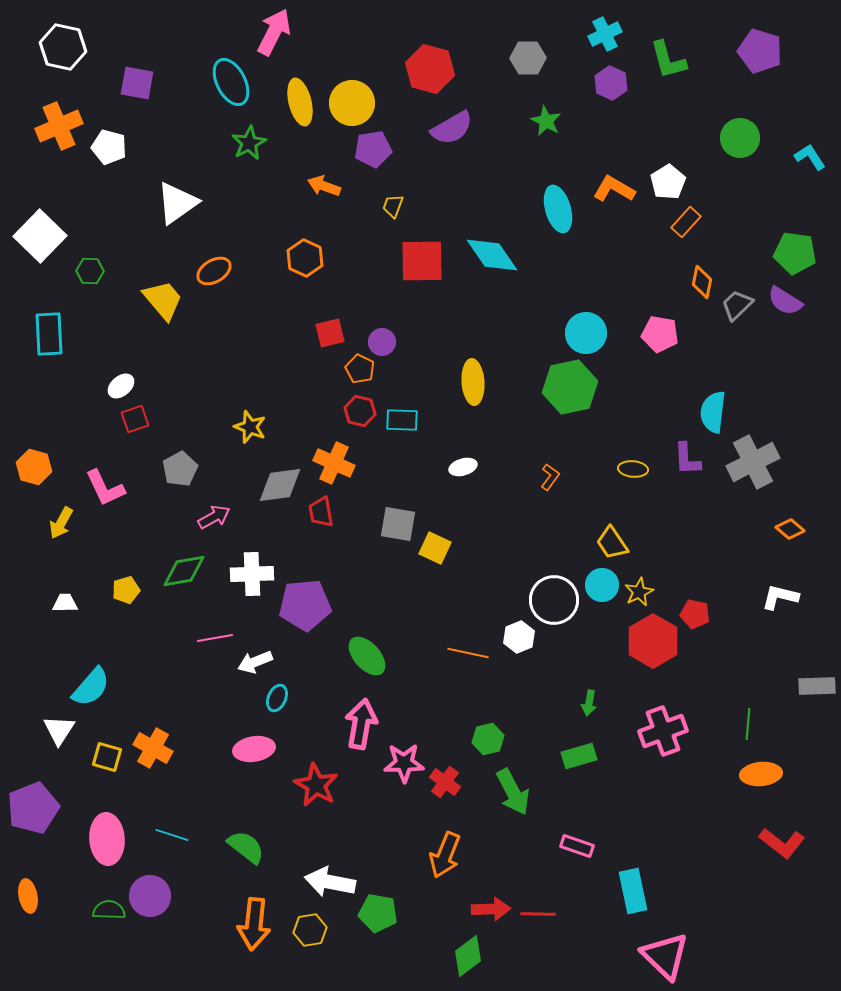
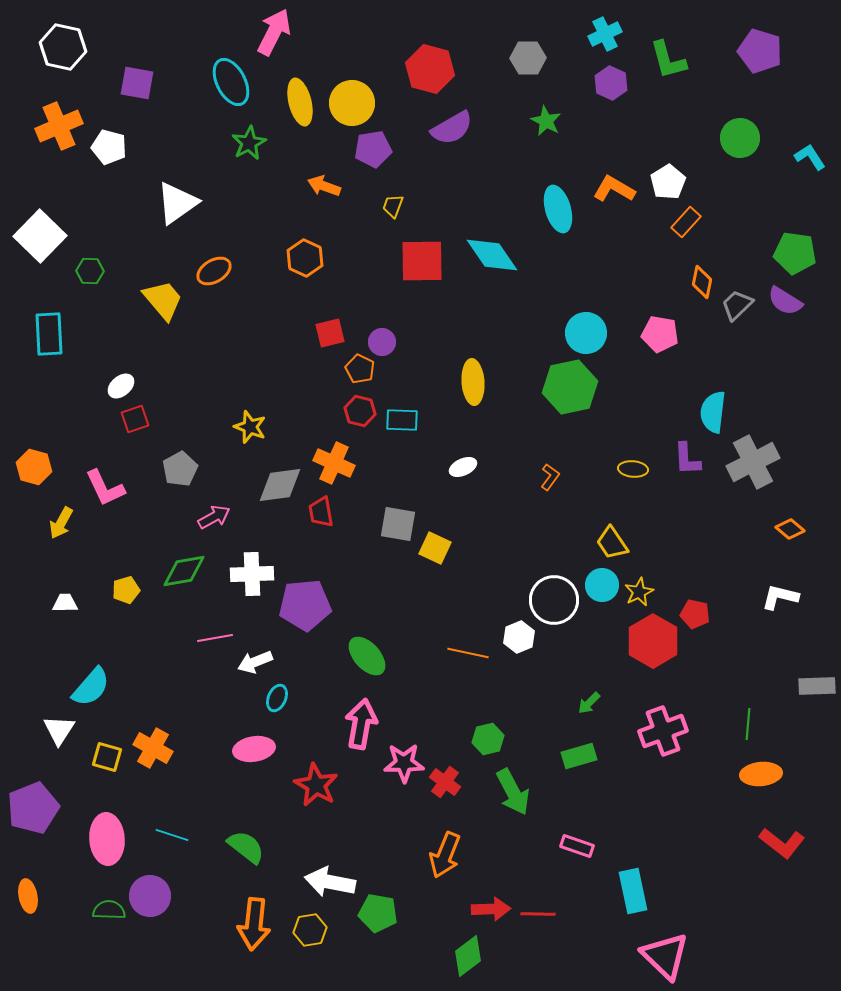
white ellipse at (463, 467): rotated 8 degrees counterclockwise
green arrow at (589, 703): rotated 35 degrees clockwise
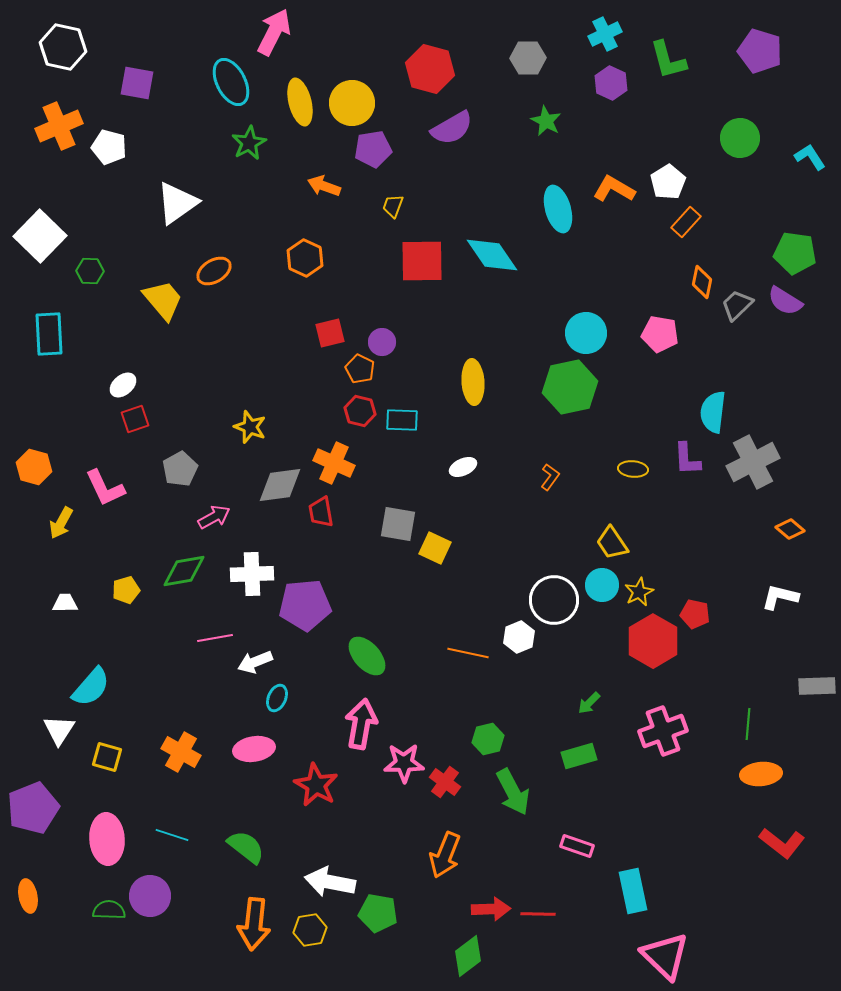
white ellipse at (121, 386): moved 2 px right, 1 px up
orange cross at (153, 748): moved 28 px right, 4 px down
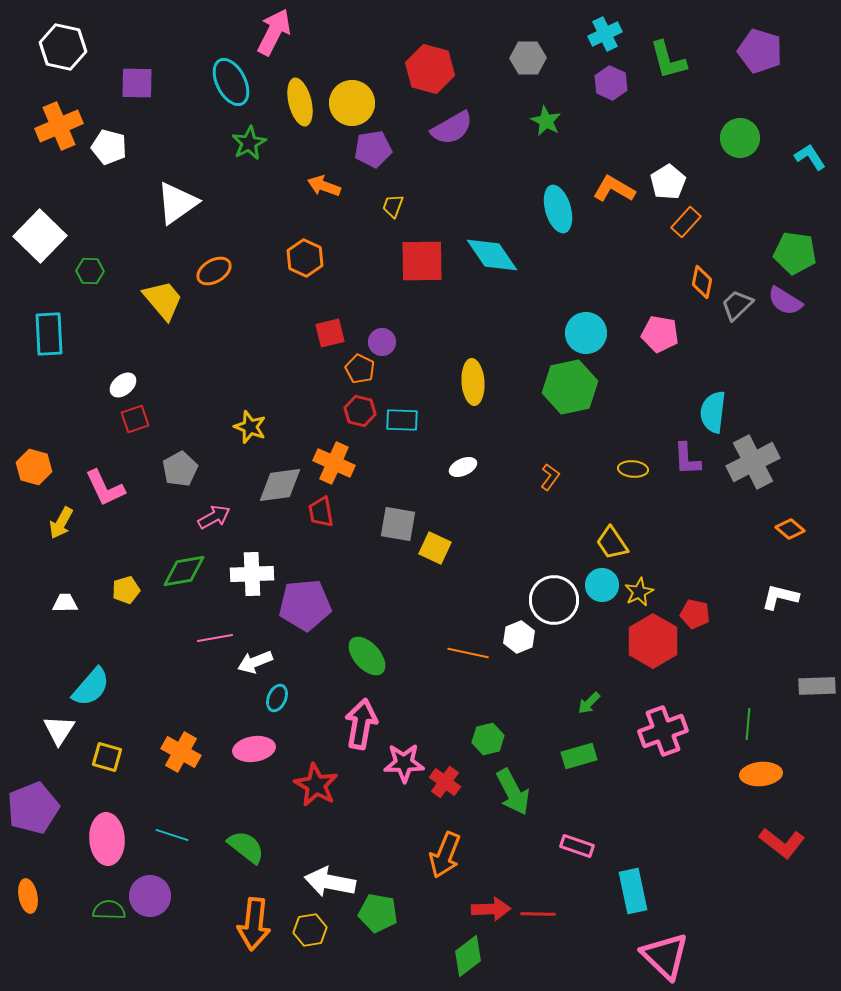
purple square at (137, 83): rotated 9 degrees counterclockwise
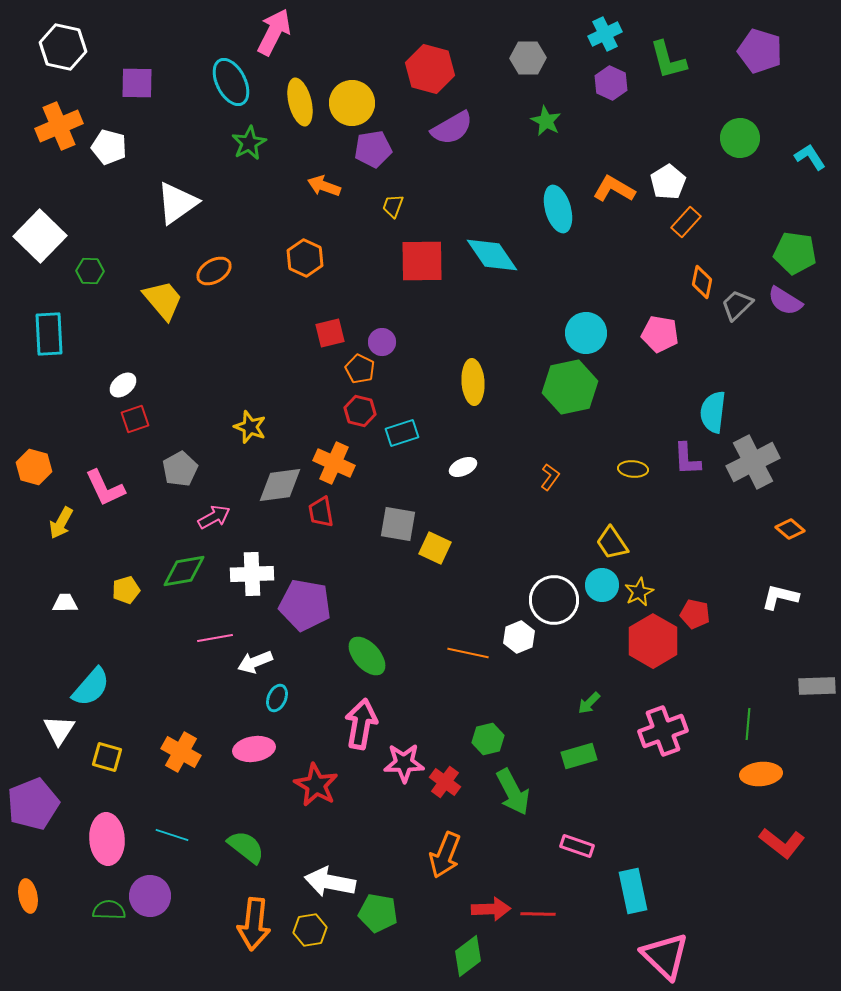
cyan rectangle at (402, 420): moved 13 px down; rotated 20 degrees counterclockwise
purple pentagon at (305, 605): rotated 15 degrees clockwise
purple pentagon at (33, 808): moved 4 px up
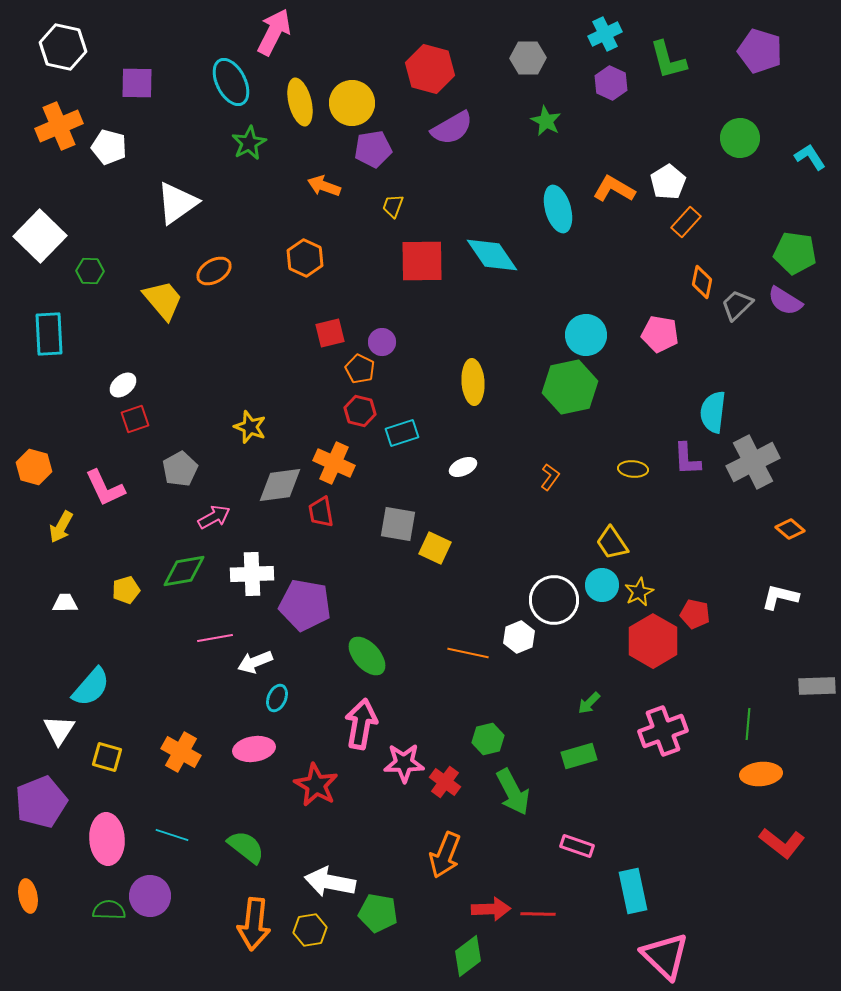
cyan circle at (586, 333): moved 2 px down
yellow arrow at (61, 523): moved 4 px down
purple pentagon at (33, 804): moved 8 px right, 2 px up
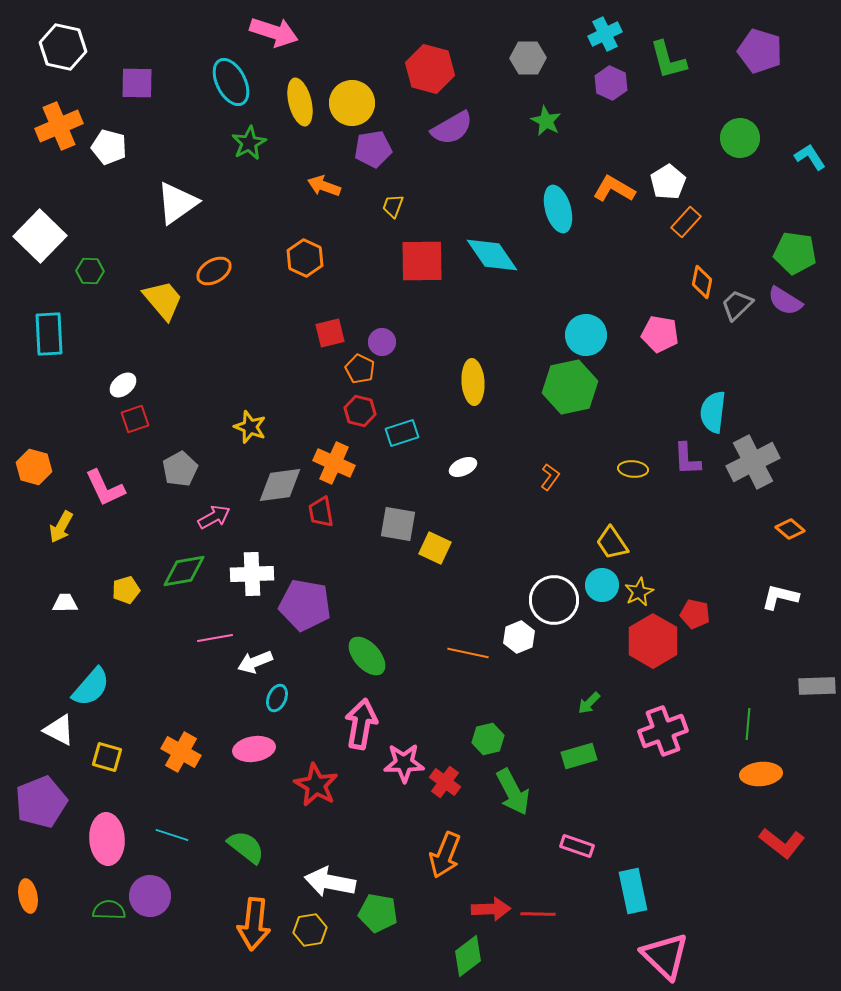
pink arrow at (274, 32): rotated 81 degrees clockwise
white triangle at (59, 730): rotated 36 degrees counterclockwise
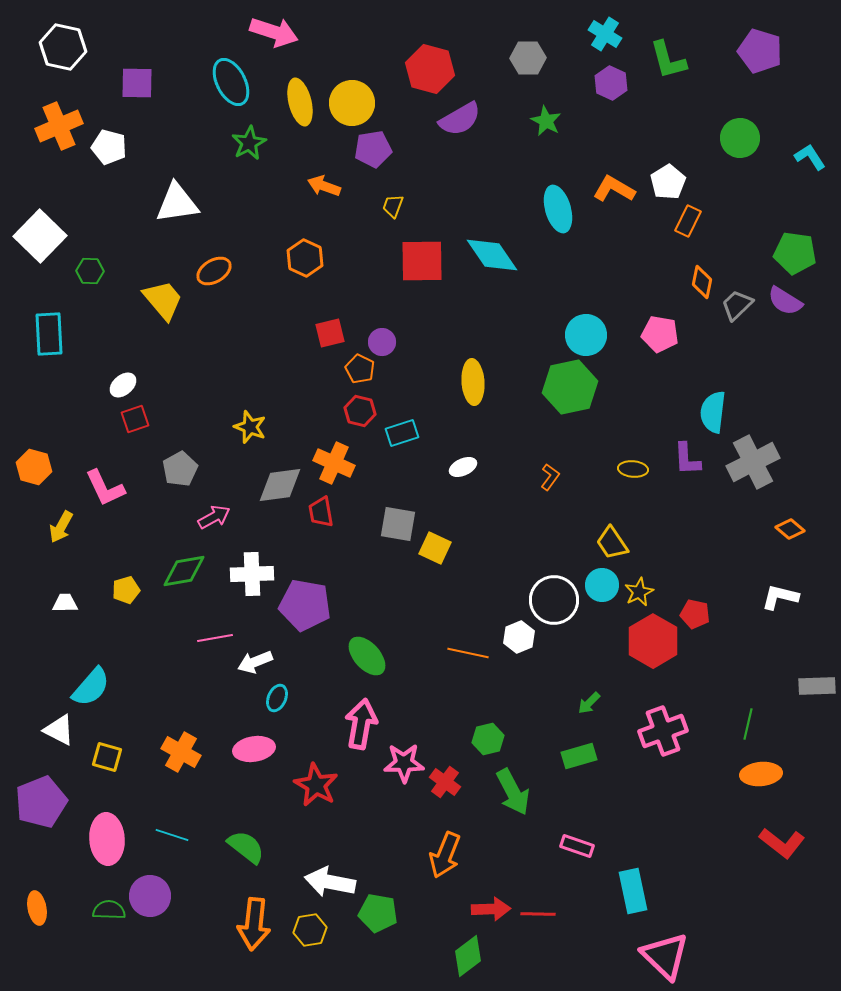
cyan cross at (605, 34): rotated 32 degrees counterclockwise
purple semicircle at (452, 128): moved 8 px right, 9 px up
white triangle at (177, 203): rotated 27 degrees clockwise
orange rectangle at (686, 222): moved 2 px right, 1 px up; rotated 16 degrees counterclockwise
green line at (748, 724): rotated 8 degrees clockwise
orange ellipse at (28, 896): moved 9 px right, 12 px down
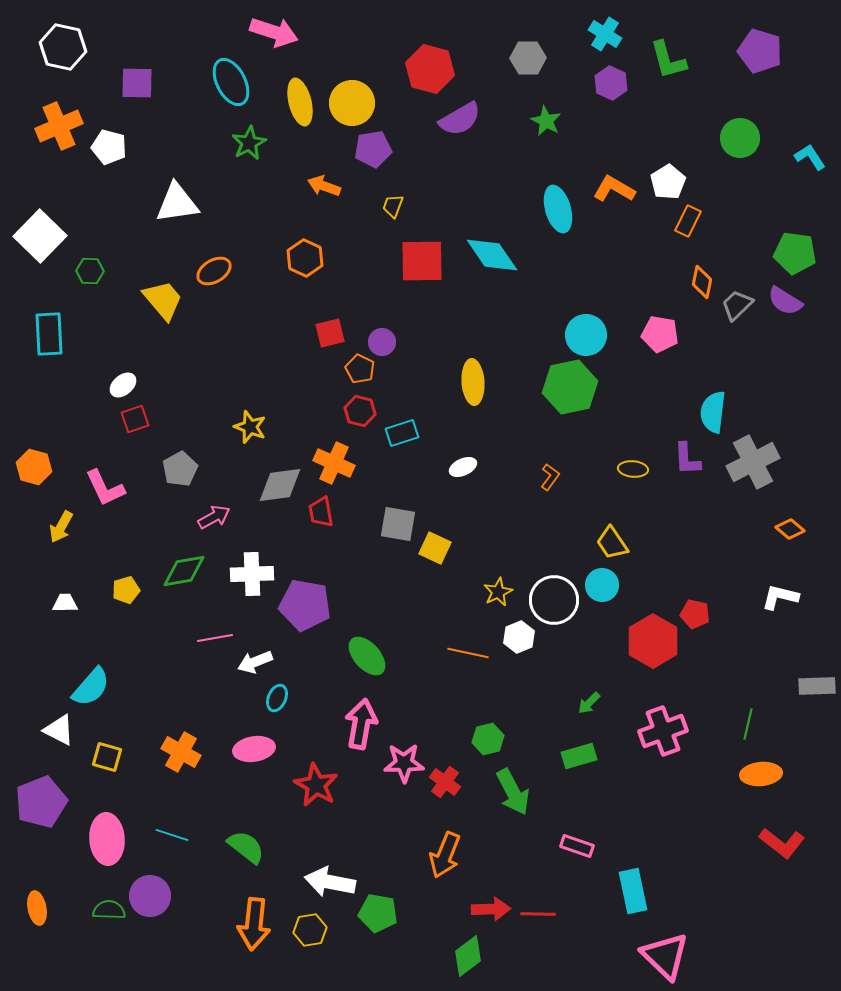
yellow star at (639, 592): moved 141 px left
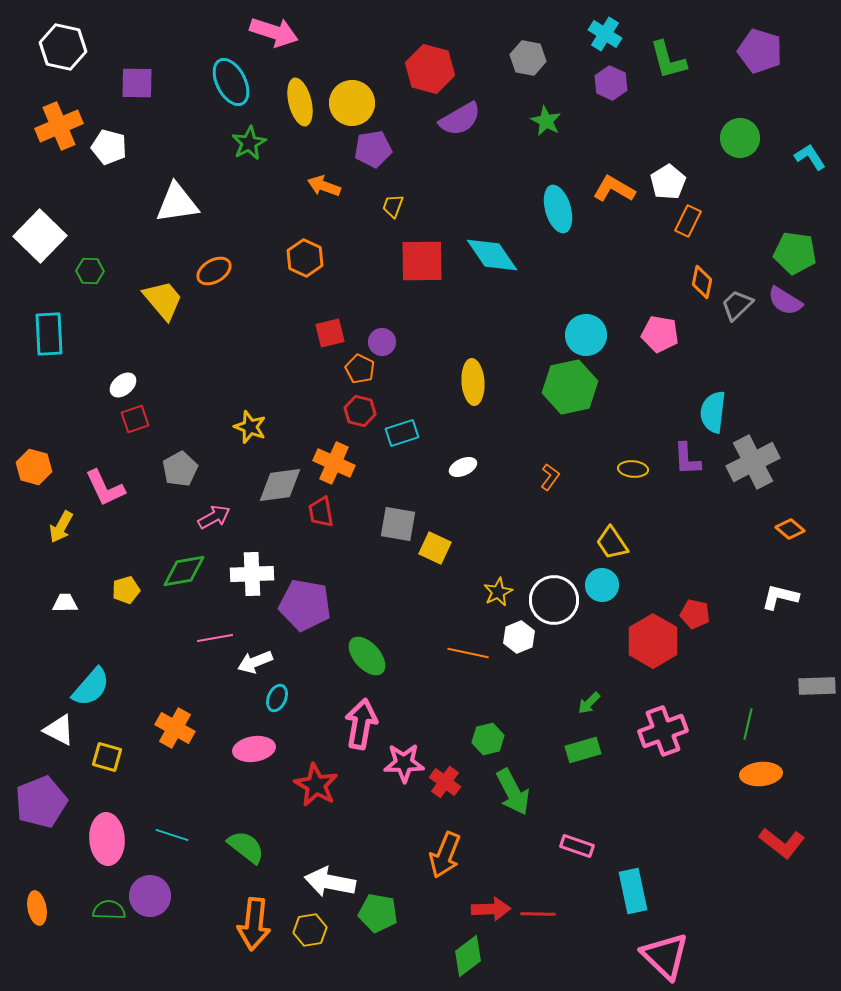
gray hexagon at (528, 58): rotated 12 degrees clockwise
orange cross at (181, 752): moved 6 px left, 24 px up
green rectangle at (579, 756): moved 4 px right, 6 px up
